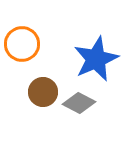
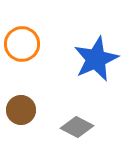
brown circle: moved 22 px left, 18 px down
gray diamond: moved 2 px left, 24 px down
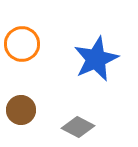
gray diamond: moved 1 px right
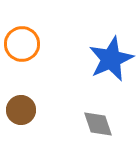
blue star: moved 15 px right
gray diamond: moved 20 px right, 3 px up; rotated 44 degrees clockwise
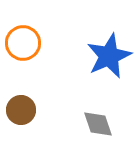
orange circle: moved 1 px right, 1 px up
blue star: moved 2 px left, 3 px up
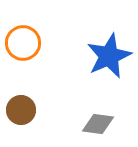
gray diamond: rotated 64 degrees counterclockwise
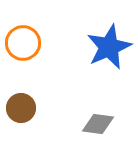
blue star: moved 9 px up
brown circle: moved 2 px up
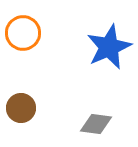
orange circle: moved 10 px up
gray diamond: moved 2 px left
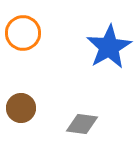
blue star: rotated 6 degrees counterclockwise
gray diamond: moved 14 px left
